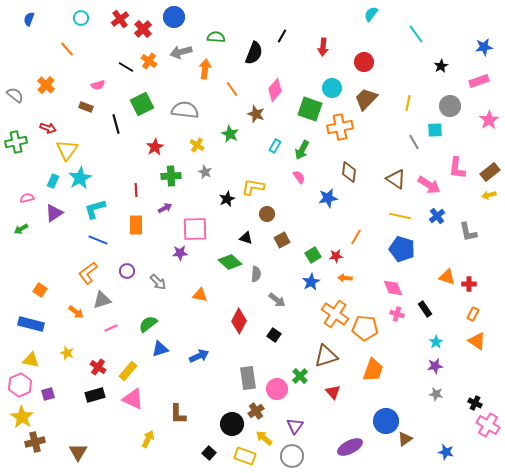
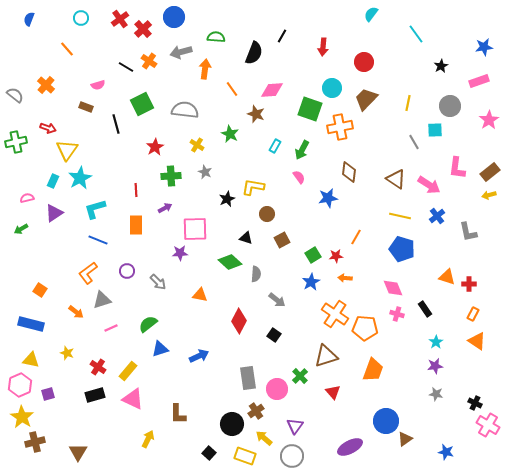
pink diamond at (275, 90): moved 3 px left; rotated 45 degrees clockwise
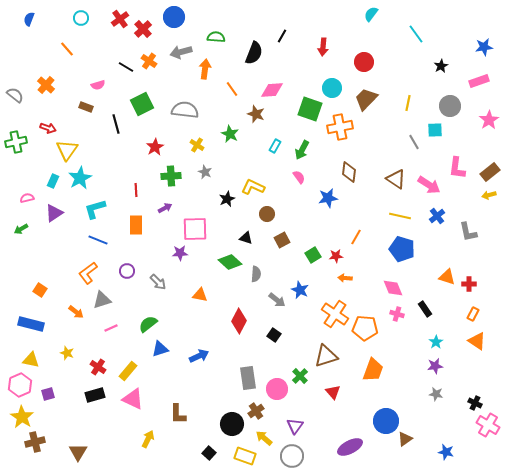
yellow L-shape at (253, 187): rotated 15 degrees clockwise
blue star at (311, 282): moved 11 px left, 8 px down; rotated 18 degrees counterclockwise
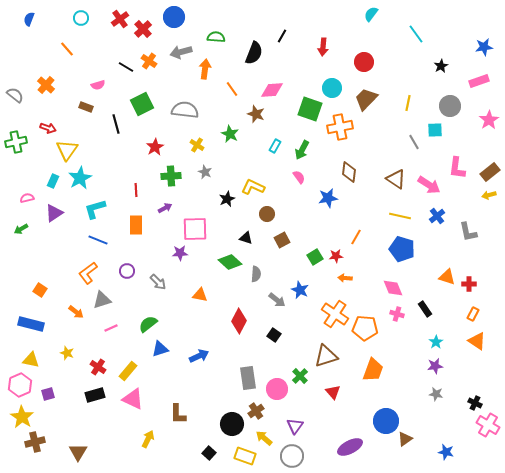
green square at (313, 255): moved 2 px right, 2 px down
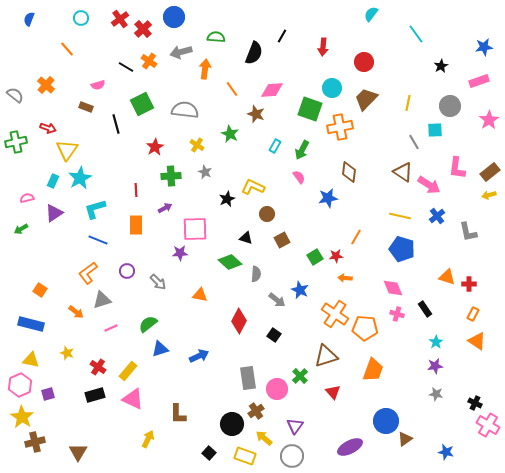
brown triangle at (396, 179): moved 7 px right, 7 px up
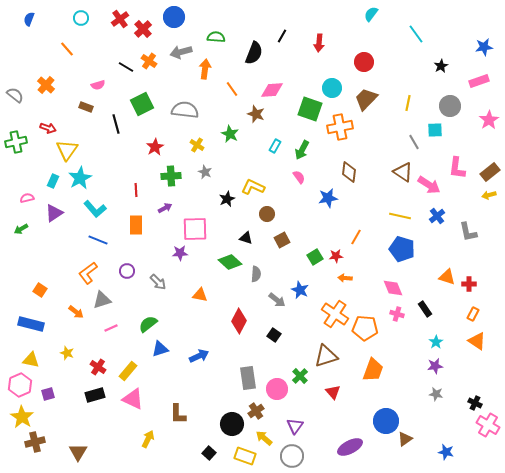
red arrow at (323, 47): moved 4 px left, 4 px up
cyan L-shape at (95, 209): rotated 115 degrees counterclockwise
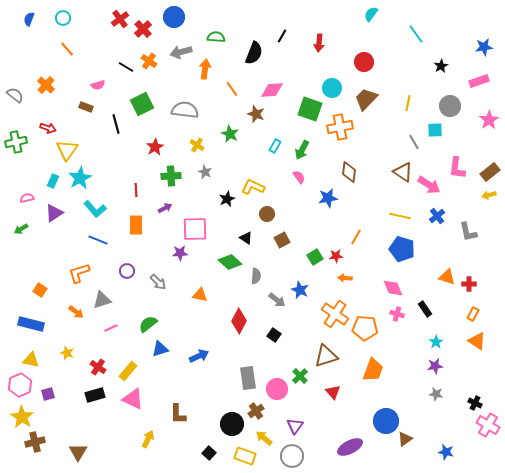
cyan circle at (81, 18): moved 18 px left
black triangle at (246, 238): rotated 16 degrees clockwise
orange L-shape at (88, 273): moved 9 px left; rotated 20 degrees clockwise
gray semicircle at (256, 274): moved 2 px down
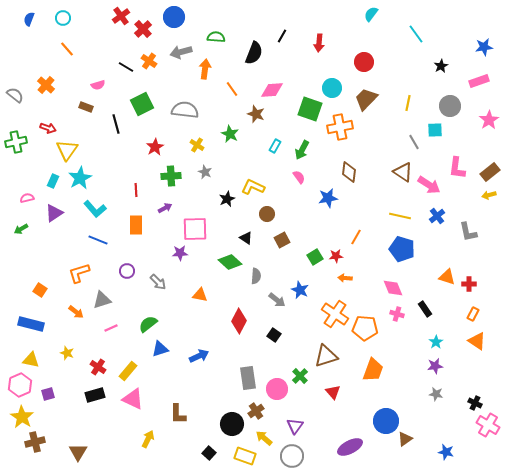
red cross at (120, 19): moved 1 px right, 3 px up
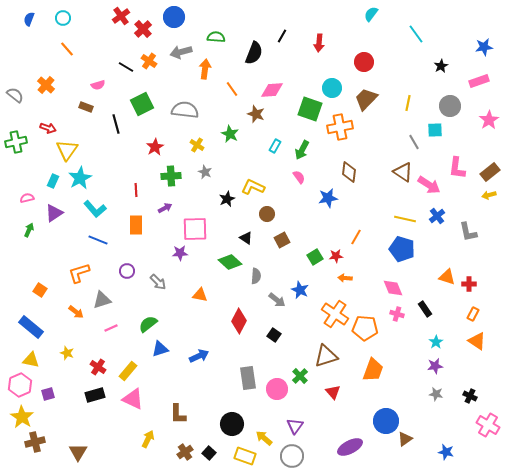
yellow line at (400, 216): moved 5 px right, 3 px down
green arrow at (21, 229): moved 8 px right, 1 px down; rotated 144 degrees clockwise
blue rectangle at (31, 324): moved 3 px down; rotated 25 degrees clockwise
black cross at (475, 403): moved 5 px left, 7 px up
brown cross at (256, 411): moved 71 px left, 41 px down
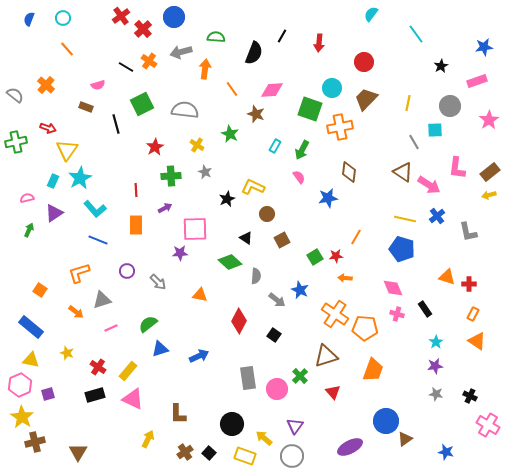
pink rectangle at (479, 81): moved 2 px left
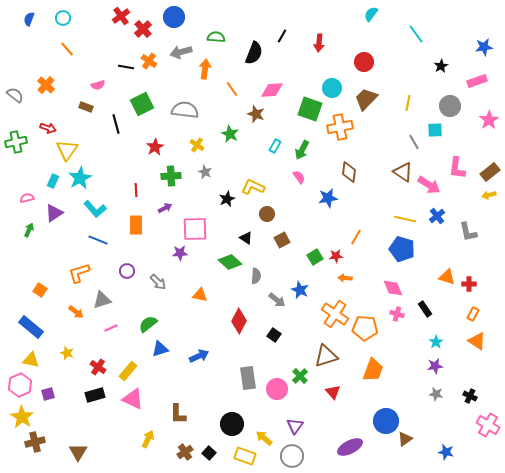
black line at (126, 67): rotated 21 degrees counterclockwise
